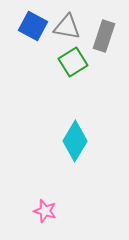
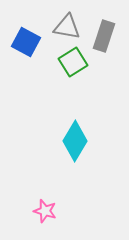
blue square: moved 7 px left, 16 px down
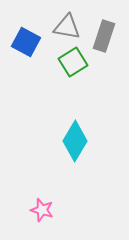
pink star: moved 3 px left, 1 px up
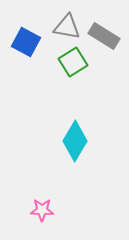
gray rectangle: rotated 76 degrees counterclockwise
pink star: rotated 15 degrees counterclockwise
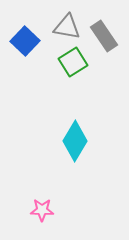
gray rectangle: rotated 24 degrees clockwise
blue square: moved 1 px left, 1 px up; rotated 16 degrees clockwise
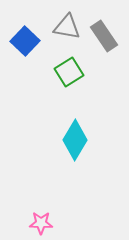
green square: moved 4 px left, 10 px down
cyan diamond: moved 1 px up
pink star: moved 1 px left, 13 px down
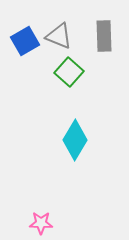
gray triangle: moved 8 px left, 9 px down; rotated 12 degrees clockwise
gray rectangle: rotated 32 degrees clockwise
blue square: rotated 16 degrees clockwise
green square: rotated 16 degrees counterclockwise
